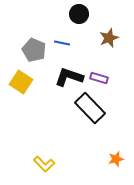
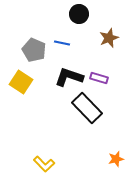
black rectangle: moved 3 px left
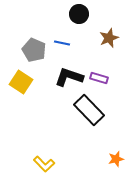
black rectangle: moved 2 px right, 2 px down
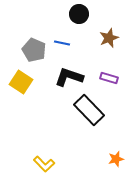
purple rectangle: moved 10 px right
